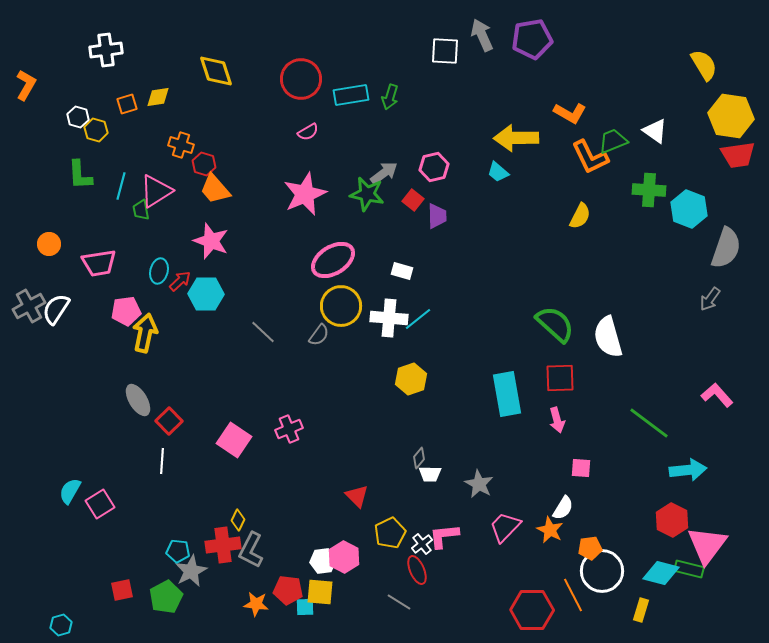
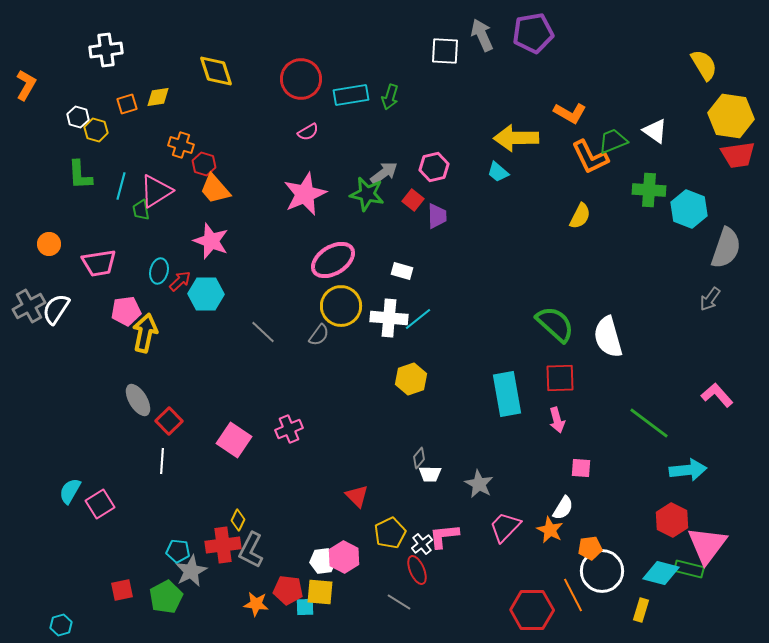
purple pentagon at (532, 39): moved 1 px right, 6 px up
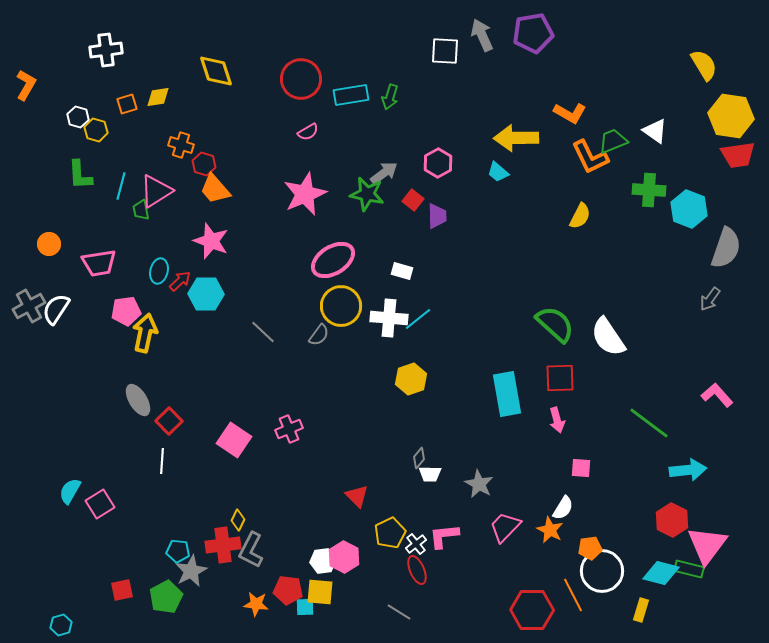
pink hexagon at (434, 167): moved 4 px right, 4 px up; rotated 16 degrees counterclockwise
white semicircle at (608, 337): rotated 18 degrees counterclockwise
white cross at (422, 544): moved 6 px left
gray line at (399, 602): moved 10 px down
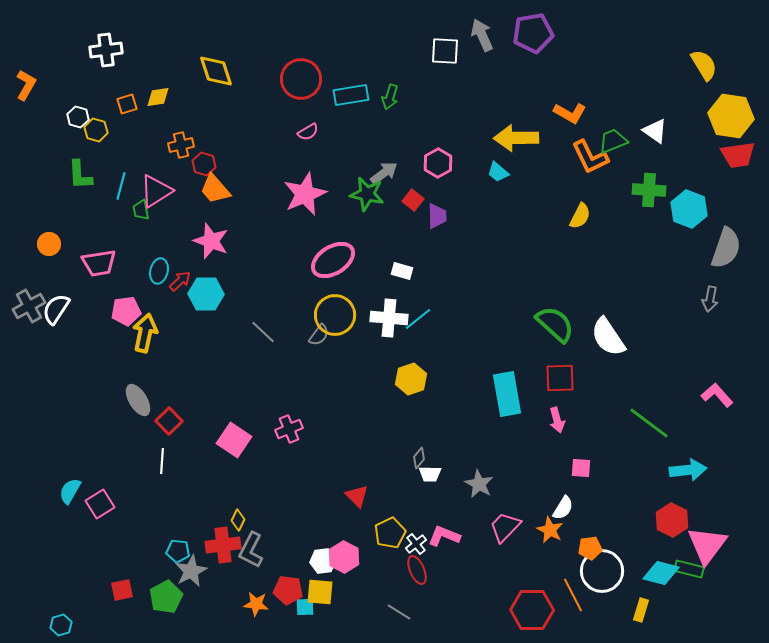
orange cross at (181, 145): rotated 30 degrees counterclockwise
gray arrow at (710, 299): rotated 25 degrees counterclockwise
yellow circle at (341, 306): moved 6 px left, 9 px down
pink L-shape at (444, 536): rotated 28 degrees clockwise
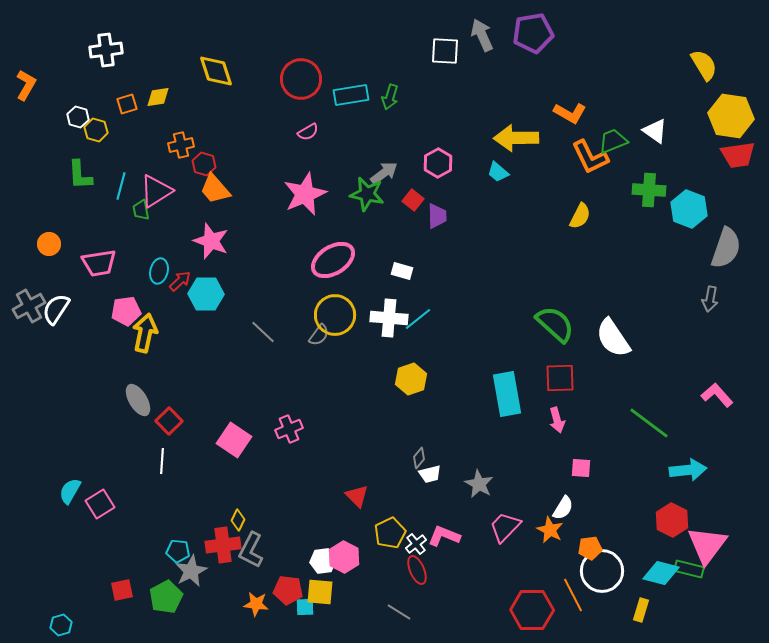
white semicircle at (608, 337): moved 5 px right, 1 px down
white trapezoid at (430, 474): rotated 15 degrees counterclockwise
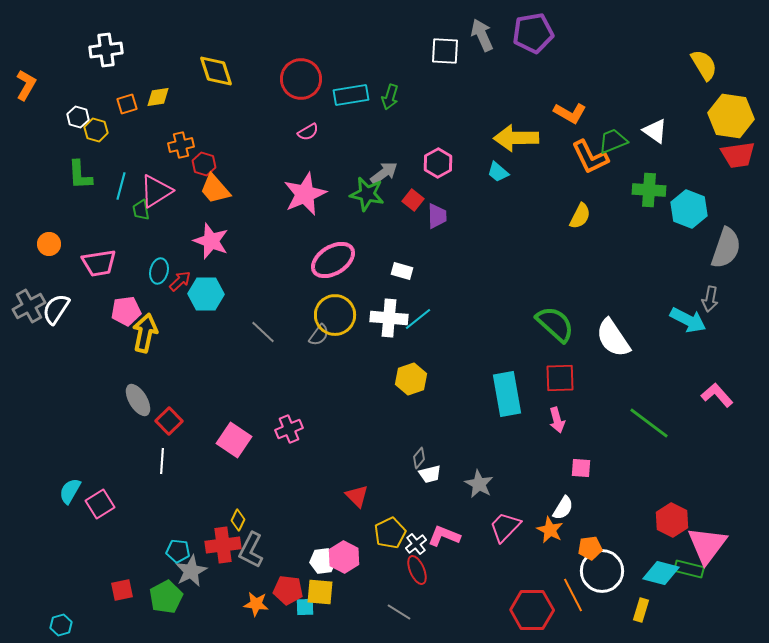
cyan arrow at (688, 470): moved 150 px up; rotated 33 degrees clockwise
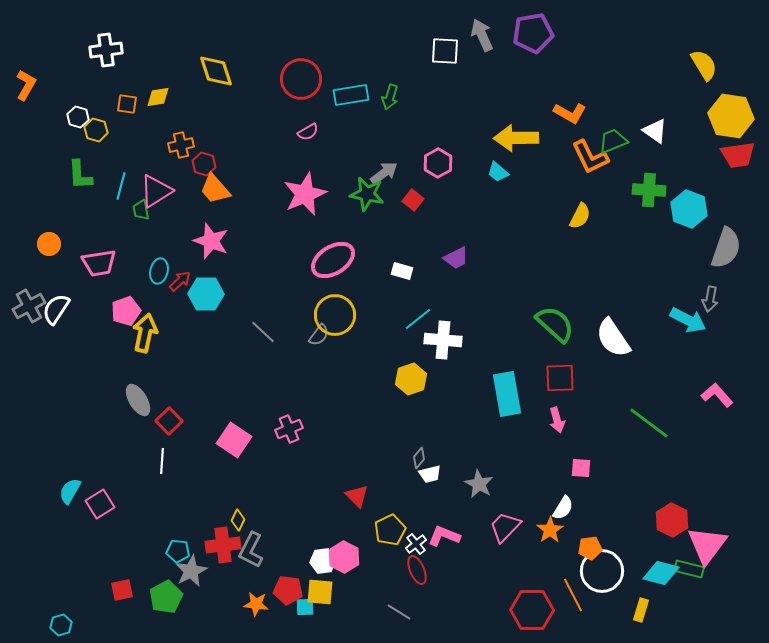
orange square at (127, 104): rotated 25 degrees clockwise
purple trapezoid at (437, 216): moved 19 px right, 42 px down; rotated 64 degrees clockwise
pink pentagon at (126, 311): rotated 12 degrees counterclockwise
white cross at (389, 318): moved 54 px right, 22 px down
orange star at (550, 530): rotated 12 degrees clockwise
yellow pentagon at (390, 533): moved 3 px up
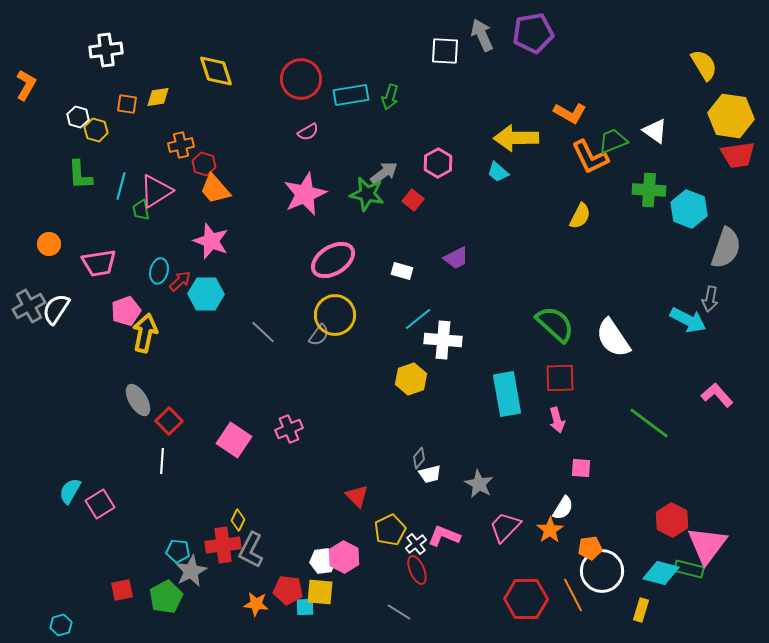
red hexagon at (532, 610): moved 6 px left, 11 px up
